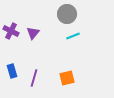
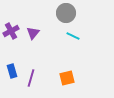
gray circle: moved 1 px left, 1 px up
purple cross: rotated 35 degrees clockwise
cyan line: rotated 48 degrees clockwise
purple line: moved 3 px left
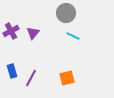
purple line: rotated 12 degrees clockwise
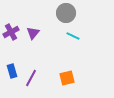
purple cross: moved 1 px down
